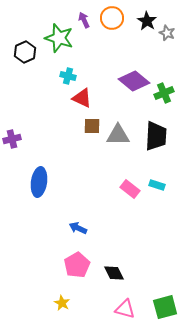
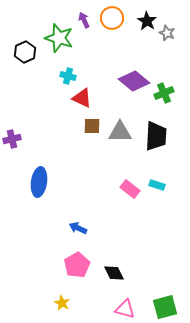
gray triangle: moved 2 px right, 3 px up
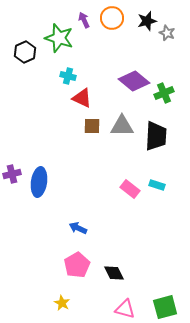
black star: rotated 24 degrees clockwise
gray triangle: moved 2 px right, 6 px up
purple cross: moved 35 px down
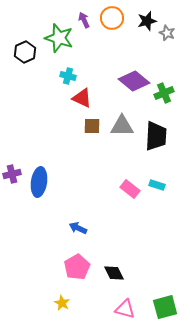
pink pentagon: moved 2 px down
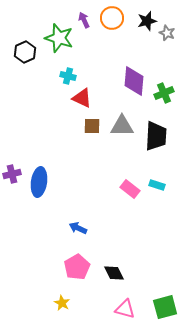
purple diamond: rotated 56 degrees clockwise
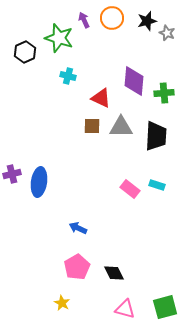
green cross: rotated 18 degrees clockwise
red triangle: moved 19 px right
gray triangle: moved 1 px left, 1 px down
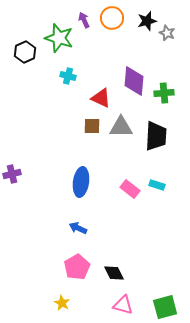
blue ellipse: moved 42 px right
pink triangle: moved 2 px left, 4 px up
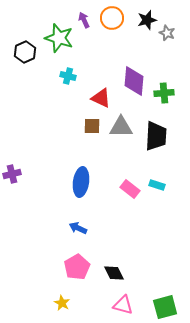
black star: moved 1 px up
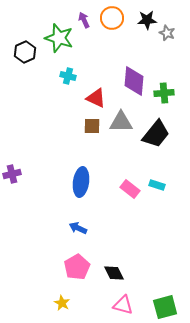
black star: rotated 12 degrees clockwise
red triangle: moved 5 px left
gray triangle: moved 5 px up
black trapezoid: moved 2 px up; rotated 36 degrees clockwise
